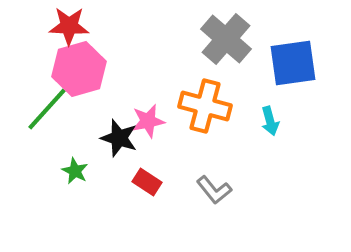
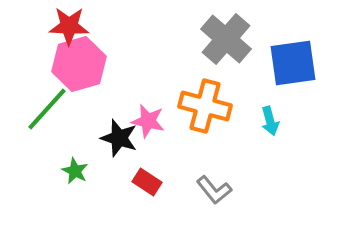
pink hexagon: moved 5 px up
pink star: rotated 24 degrees clockwise
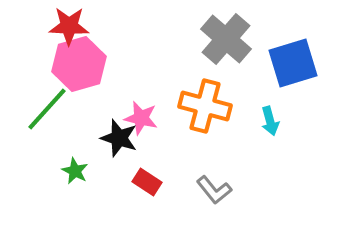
blue square: rotated 9 degrees counterclockwise
pink star: moved 7 px left, 3 px up
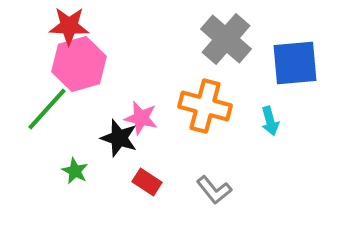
blue square: moved 2 px right; rotated 12 degrees clockwise
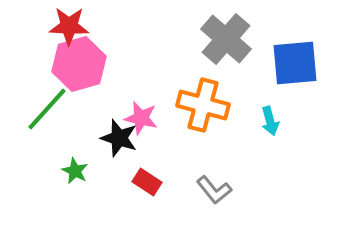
orange cross: moved 2 px left, 1 px up
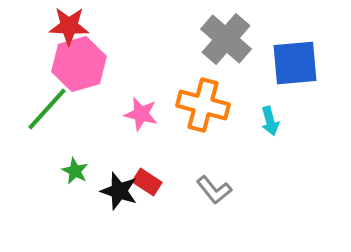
pink star: moved 4 px up
black star: moved 53 px down
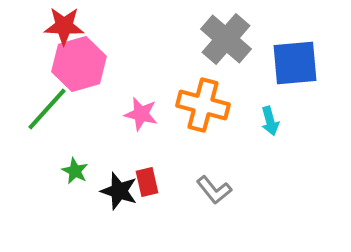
red star: moved 5 px left
red rectangle: rotated 44 degrees clockwise
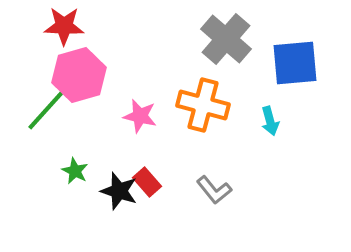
pink hexagon: moved 11 px down
pink star: moved 1 px left, 2 px down
red rectangle: rotated 28 degrees counterclockwise
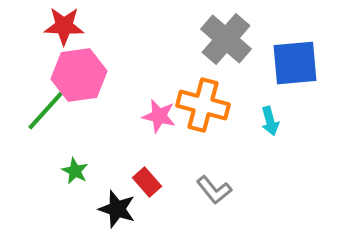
pink hexagon: rotated 8 degrees clockwise
pink star: moved 19 px right
black star: moved 2 px left, 18 px down
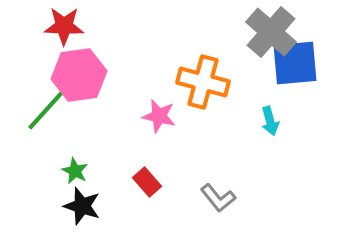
gray cross: moved 45 px right, 7 px up
orange cross: moved 23 px up
gray L-shape: moved 4 px right, 8 px down
black star: moved 35 px left, 3 px up
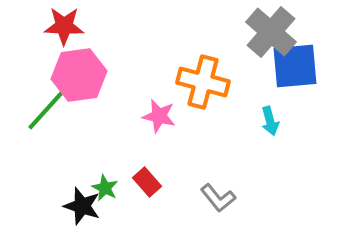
blue square: moved 3 px down
green star: moved 30 px right, 17 px down
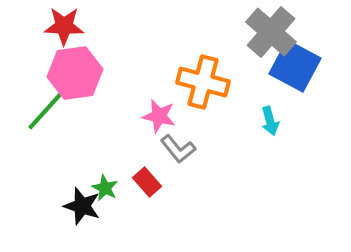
blue square: rotated 33 degrees clockwise
pink hexagon: moved 4 px left, 2 px up
gray L-shape: moved 40 px left, 49 px up
